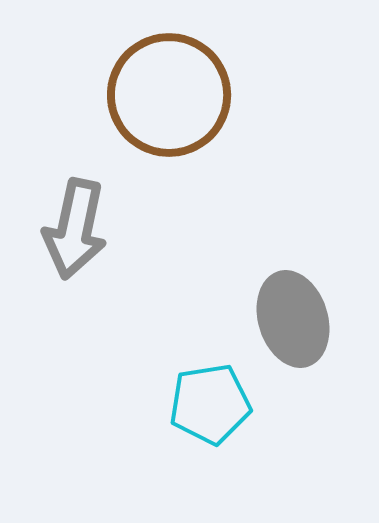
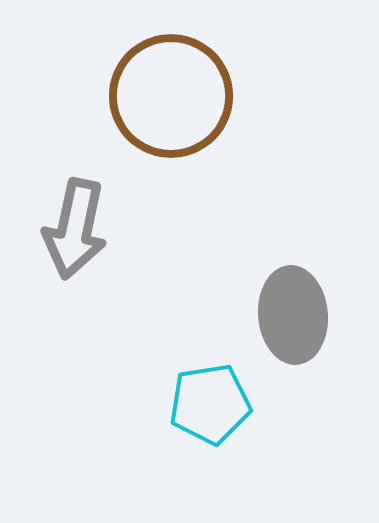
brown circle: moved 2 px right, 1 px down
gray ellipse: moved 4 px up; rotated 12 degrees clockwise
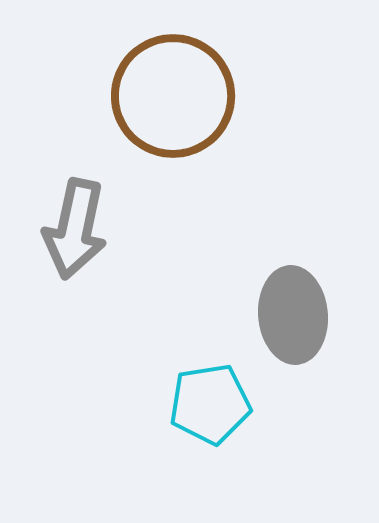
brown circle: moved 2 px right
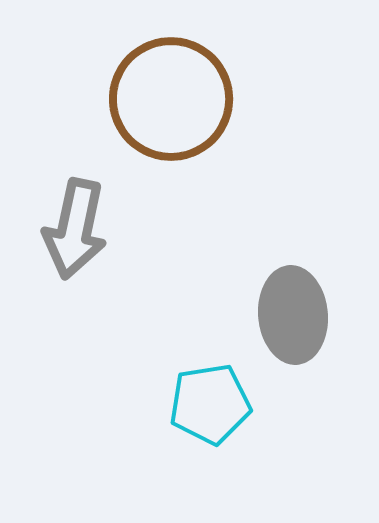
brown circle: moved 2 px left, 3 px down
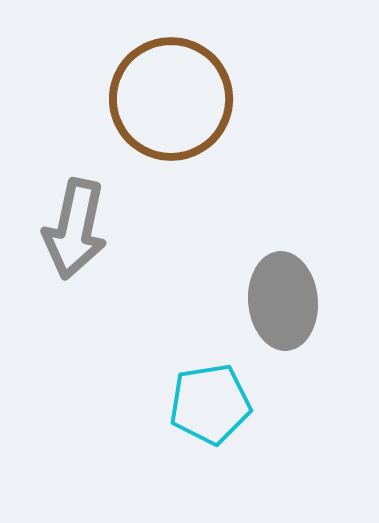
gray ellipse: moved 10 px left, 14 px up
